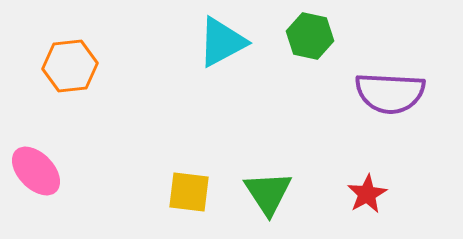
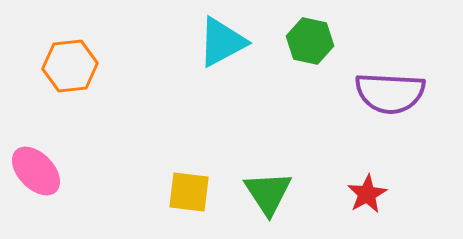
green hexagon: moved 5 px down
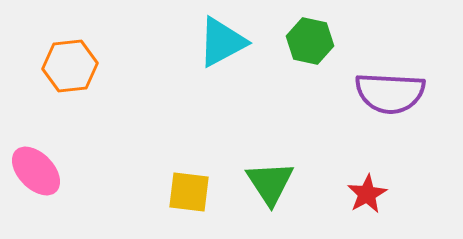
green triangle: moved 2 px right, 10 px up
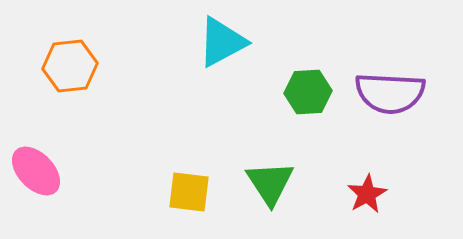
green hexagon: moved 2 px left, 51 px down; rotated 15 degrees counterclockwise
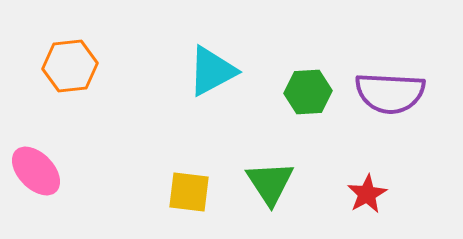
cyan triangle: moved 10 px left, 29 px down
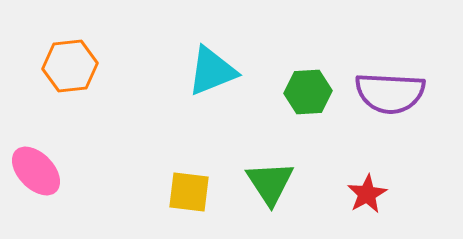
cyan triangle: rotated 6 degrees clockwise
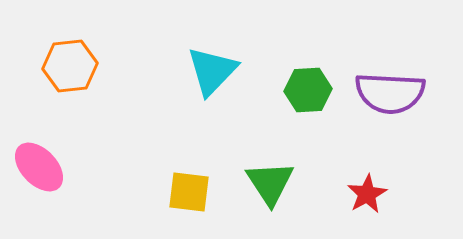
cyan triangle: rotated 24 degrees counterclockwise
green hexagon: moved 2 px up
pink ellipse: moved 3 px right, 4 px up
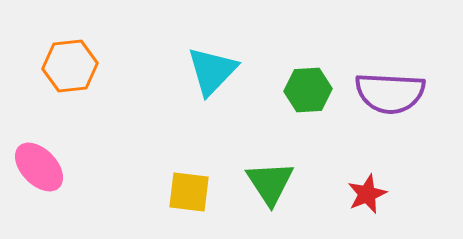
red star: rotated 6 degrees clockwise
